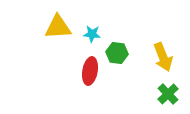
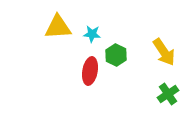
green hexagon: moved 1 px left, 2 px down; rotated 20 degrees clockwise
yellow arrow: moved 1 px right, 5 px up; rotated 12 degrees counterclockwise
green cross: rotated 10 degrees clockwise
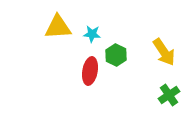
green cross: moved 1 px right, 1 px down
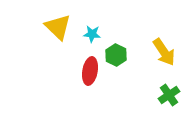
yellow triangle: rotated 48 degrees clockwise
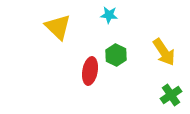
cyan star: moved 17 px right, 19 px up
green cross: moved 2 px right
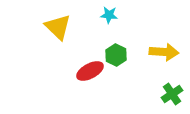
yellow arrow: rotated 52 degrees counterclockwise
red ellipse: rotated 52 degrees clockwise
green cross: moved 1 px right, 1 px up
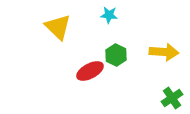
green cross: moved 4 px down
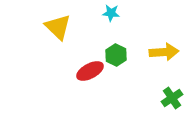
cyan star: moved 2 px right, 2 px up
yellow arrow: rotated 8 degrees counterclockwise
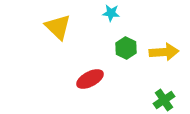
green hexagon: moved 10 px right, 7 px up
red ellipse: moved 8 px down
green cross: moved 8 px left, 2 px down
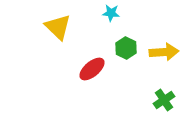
red ellipse: moved 2 px right, 10 px up; rotated 12 degrees counterclockwise
